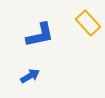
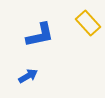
blue arrow: moved 2 px left
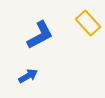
blue L-shape: rotated 16 degrees counterclockwise
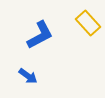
blue arrow: rotated 66 degrees clockwise
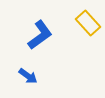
blue L-shape: rotated 8 degrees counterclockwise
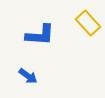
blue L-shape: rotated 40 degrees clockwise
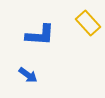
blue arrow: moved 1 px up
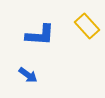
yellow rectangle: moved 1 px left, 3 px down
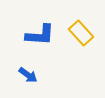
yellow rectangle: moved 6 px left, 7 px down
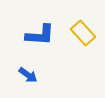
yellow rectangle: moved 2 px right
